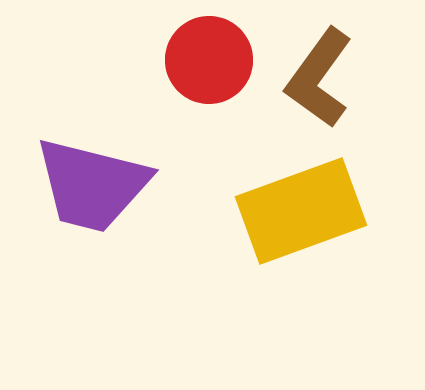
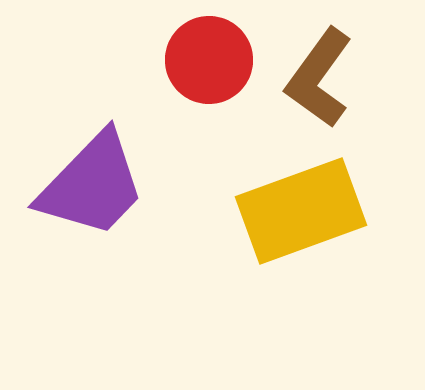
purple trapezoid: rotated 60 degrees counterclockwise
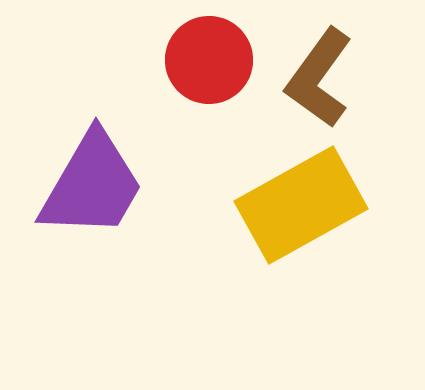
purple trapezoid: rotated 14 degrees counterclockwise
yellow rectangle: moved 6 px up; rotated 9 degrees counterclockwise
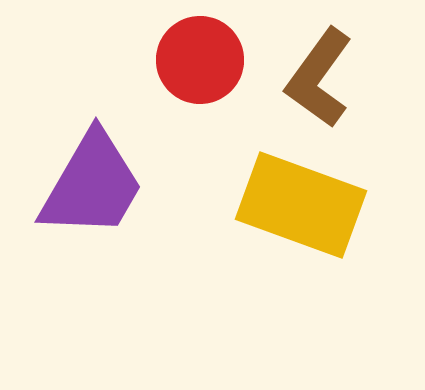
red circle: moved 9 px left
yellow rectangle: rotated 49 degrees clockwise
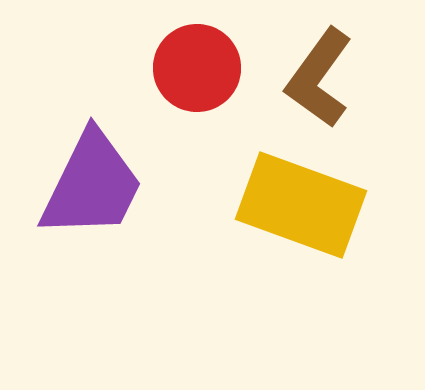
red circle: moved 3 px left, 8 px down
purple trapezoid: rotated 4 degrees counterclockwise
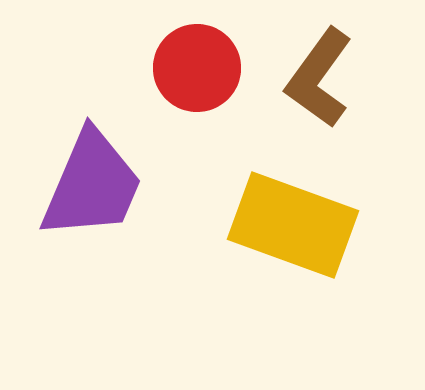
purple trapezoid: rotated 3 degrees counterclockwise
yellow rectangle: moved 8 px left, 20 px down
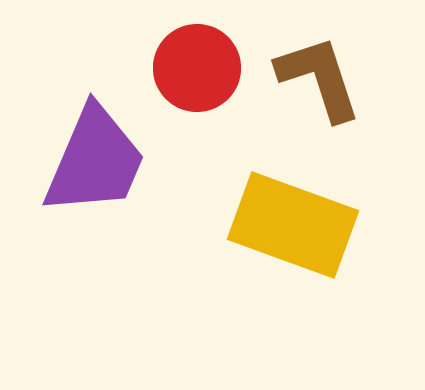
brown L-shape: rotated 126 degrees clockwise
purple trapezoid: moved 3 px right, 24 px up
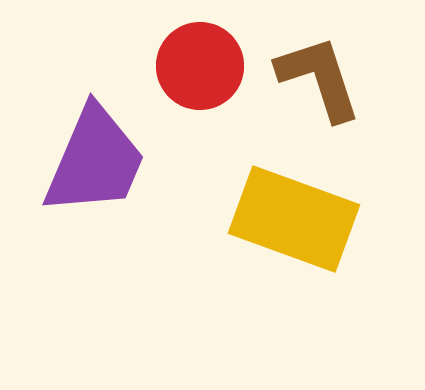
red circle: moved 3 px right, 2 px up
yellow rectangle: moved 1 px right, 6 px up
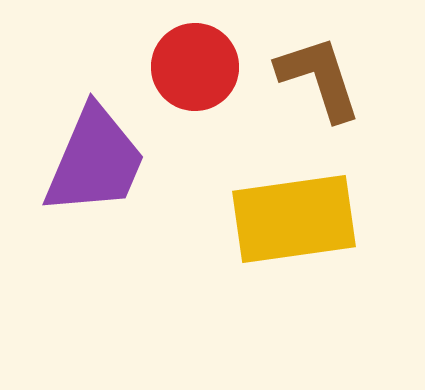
red circle: moved 5 px left, 1 px down
yellow rectangle: rotated 28 degrees counterclockwise
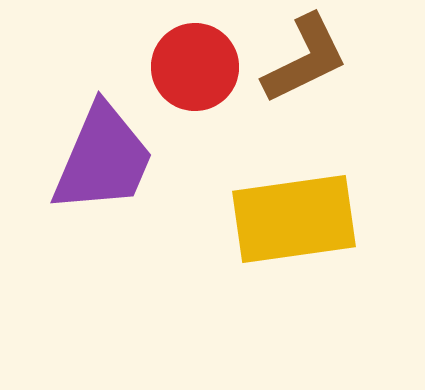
brown L-shape: moved 14 px left, 19 px up; rotated 82 degrees clockwise
purple trapezoid: moved 8 px right, 2 px up
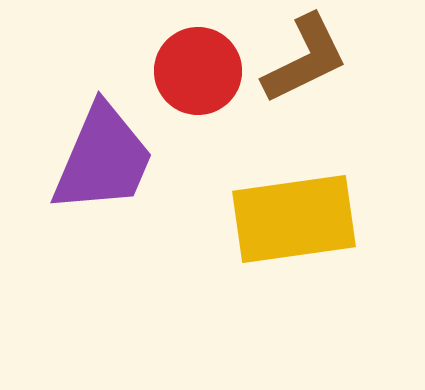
red circle: moved 3 px right, 4 px down
